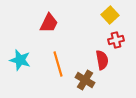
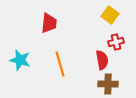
yellow square: rotated 12 degrees counterclockwise
red trapezoid: rotated 20 degrees counterclockwise
red cross: moved 2 px down
orange line: moved 2 px right
brown cross: moved 23 px right, 4 px down; rotated 30 degrees counterclockwise
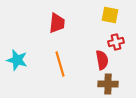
yellow square: rotated 24 degrees counterclockwise
red trapezoid: moved 8 px right
cyan star: moved 3 px left
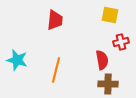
red trapezoid: moved 2 px left, 3 px up
red cross: moved 5 px right
orange line: moved 4 px left, 6 px down; rotated 30 degrees clockwise
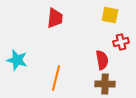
red trapezoid: moved 2 px up
orange line: moved 8 px down
brown cross: moved 3 px left
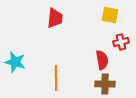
cyan star: moved 2 px left, 2 px down
orange line: rotated 15 degrees counterclockwise
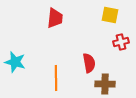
red semicircle: moved 13 px left, 3 px down
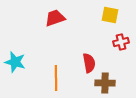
red trapezoid: rotated 115 degrees counterclockwise
brown cross: moved 1 px up
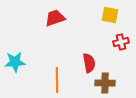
cyan star: rotated 20 degrees counterclockwise
orange line: moved 1 px right, 2 px down
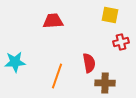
red trapezoid: moved 2 px left, 3 px down; rotated 15 degrees clockwise
orange line: moved 4 px up; rotated 20 degrees clockwise
